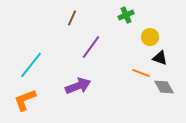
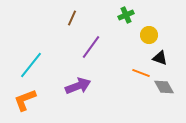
yellow circle: moved 1 px left, 2 px up
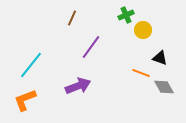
yellow circle: moved 6 px left, 5 px up
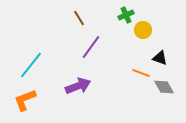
brown line: moved 7 px right; rotated 56 degrees counterclockwise
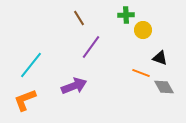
green cross: rotated 21 degrees clockwise
purple arrow: moved 4 px left
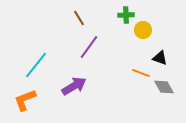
purple line: moved 2 px left
cyan line: moved 5 px right
purple arrow: rotated 10 degrees counterclockwise
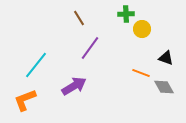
green cross: moved 1 px up
yellow circle: moved 1 px left, 1 px up
purple line: moved 1 px right, 1 px down
black triangle: moved 6 px right
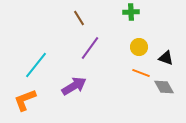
green cross: moved 5 px right, 2 px up
yellow circle: moved 3 px left, 18 px down
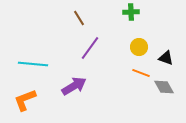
cyan line: moved 3 px left, 1 px up; rotated 56 degrees clockwise
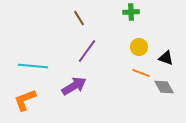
purple line: moved 3 px left, 3 px down
cyan line: moved 2 px down
